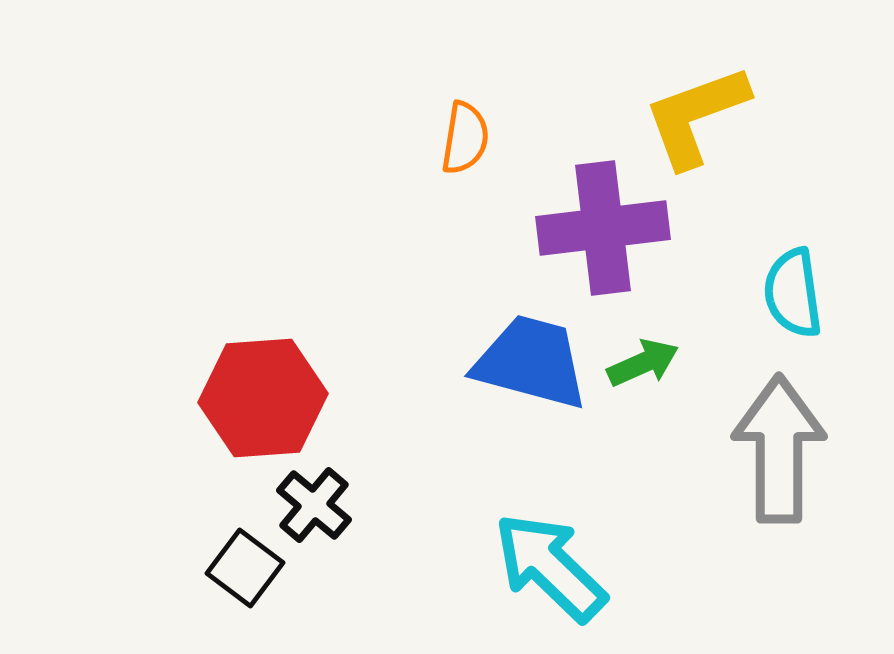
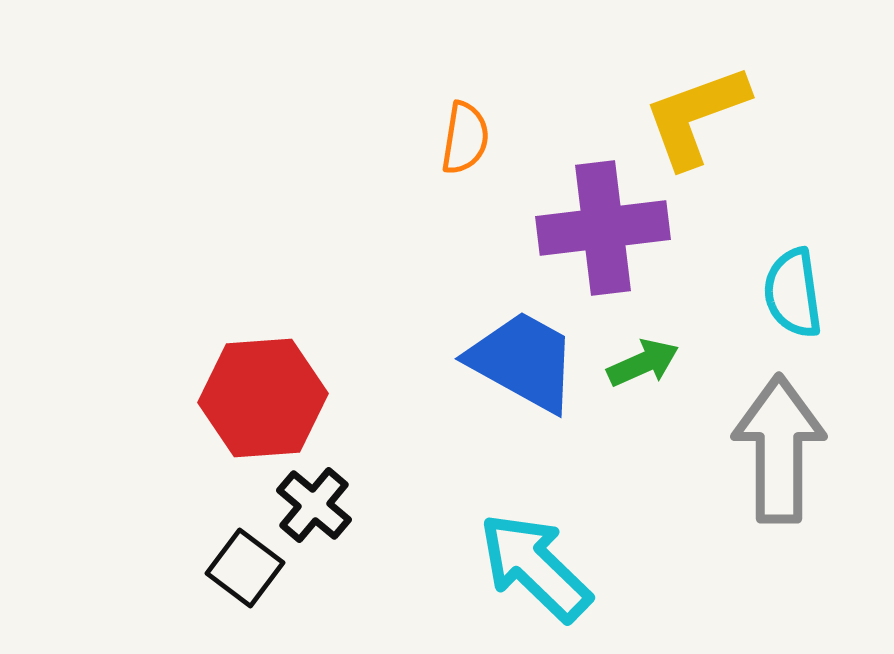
blue trapezoid: moved 8 px left, 1 px up; rotated 14 degrees clockwise
cyan arrow: moved 15 px left
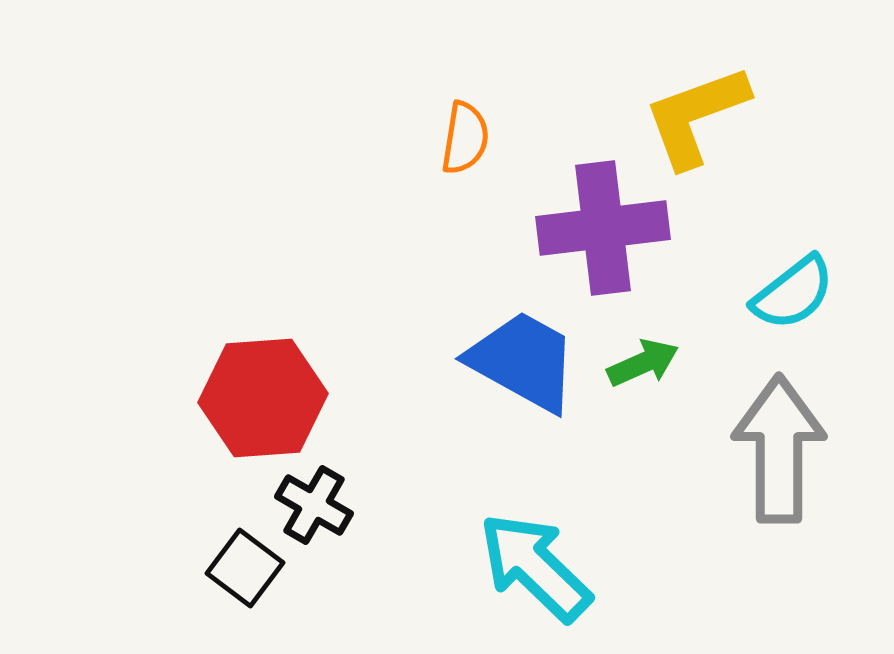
cyan semicircle: rotated 120 degrees counterclockwise
black cross: rotated 10 degrees counterclockwise
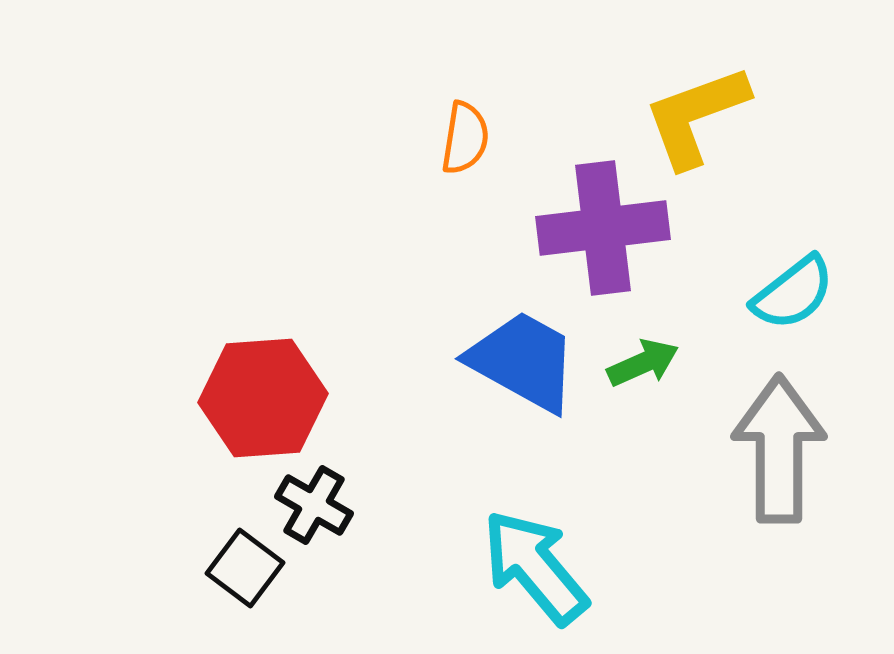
cyan arrow: rotated 6 degrees clockwise
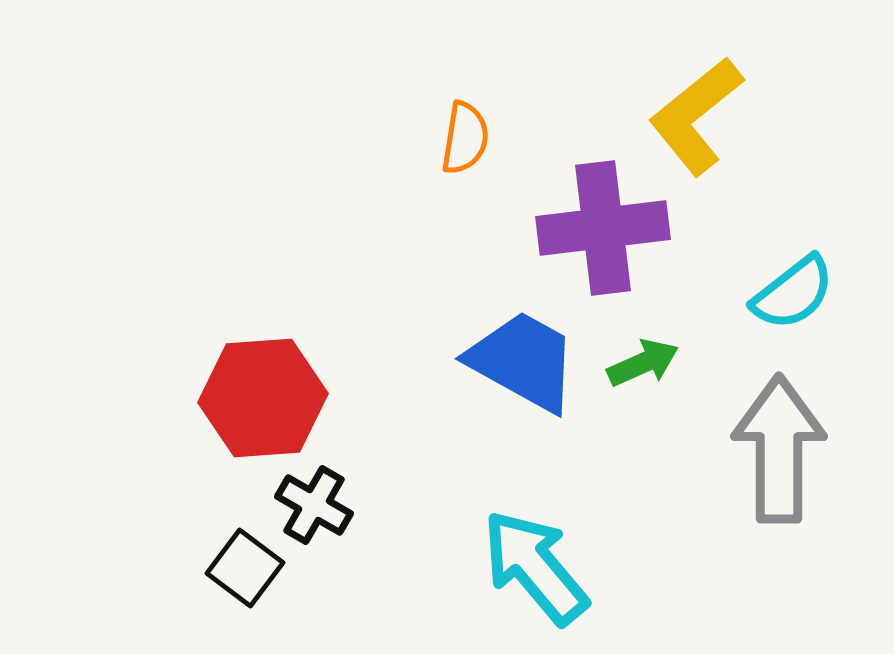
yellow L-shape: rotated 19 degrees counterclockwise
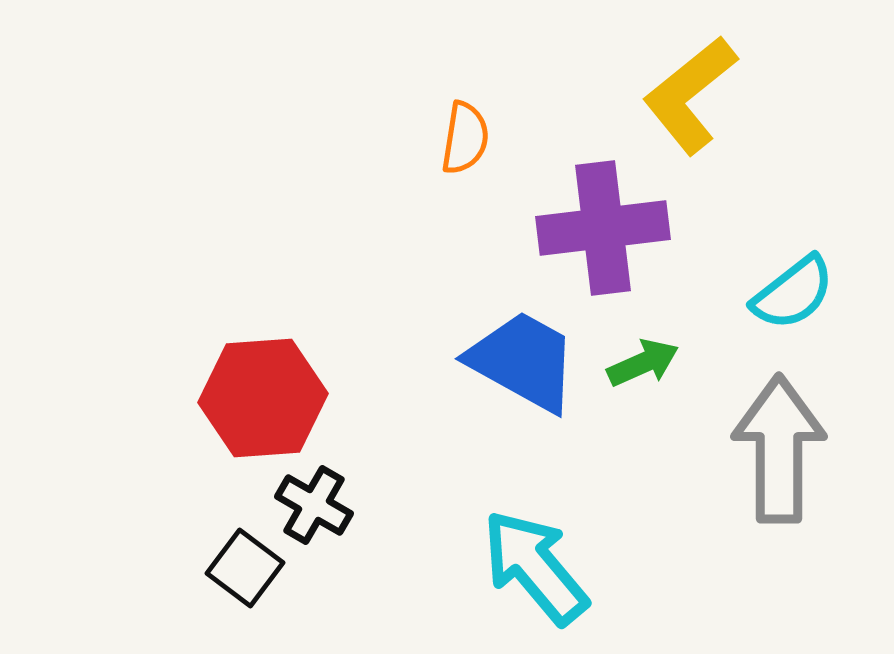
yellow L-shape: moved 6 px left, 21 px up
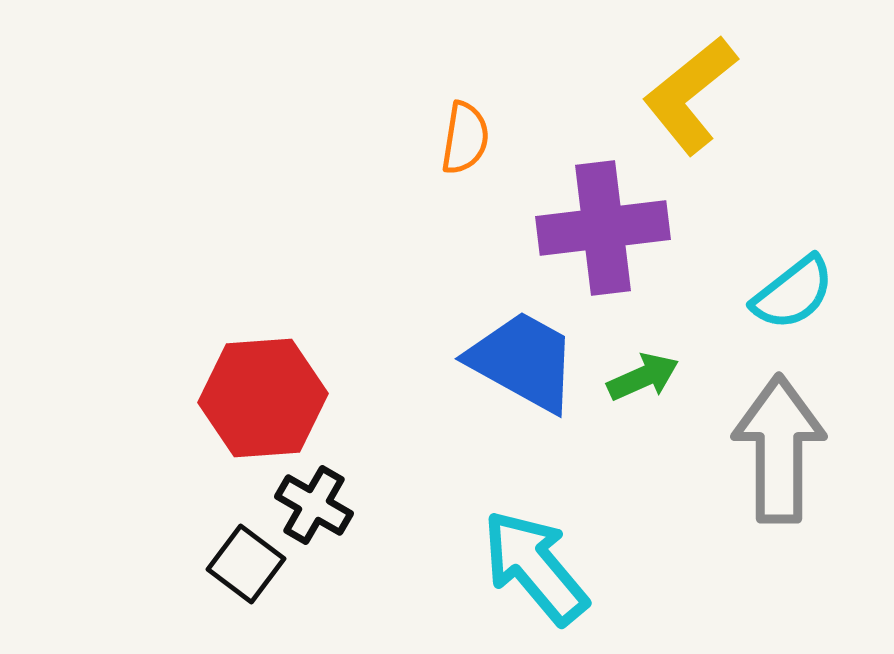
green arrow: moved 14 px down
black square: moved 1 px right, 4 px up
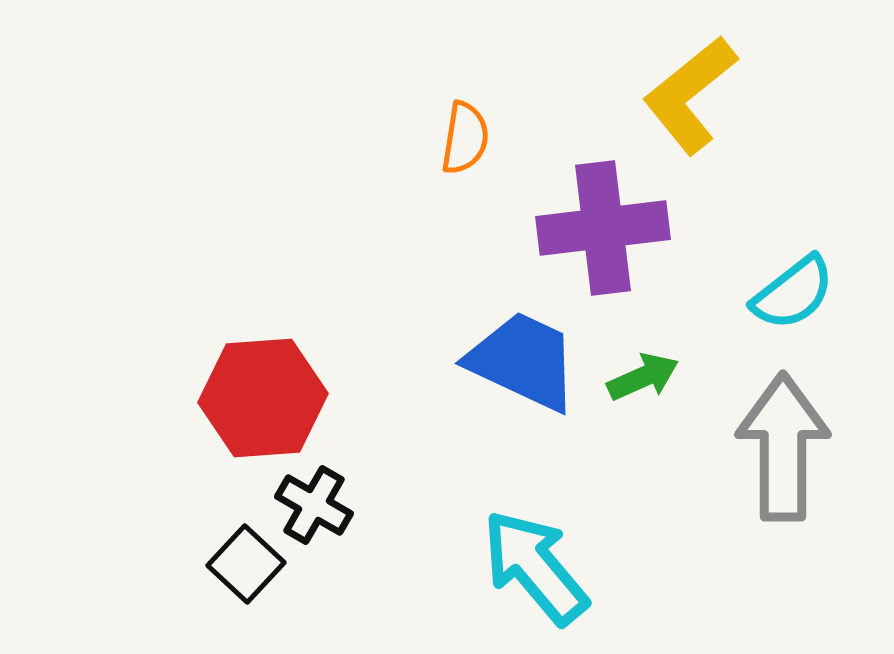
blue trapezoid: rotated 4 degrees counterclockwise
gray arrow: moved 4 px right, 2 px up
black square: rotated 6 degrees clockwise
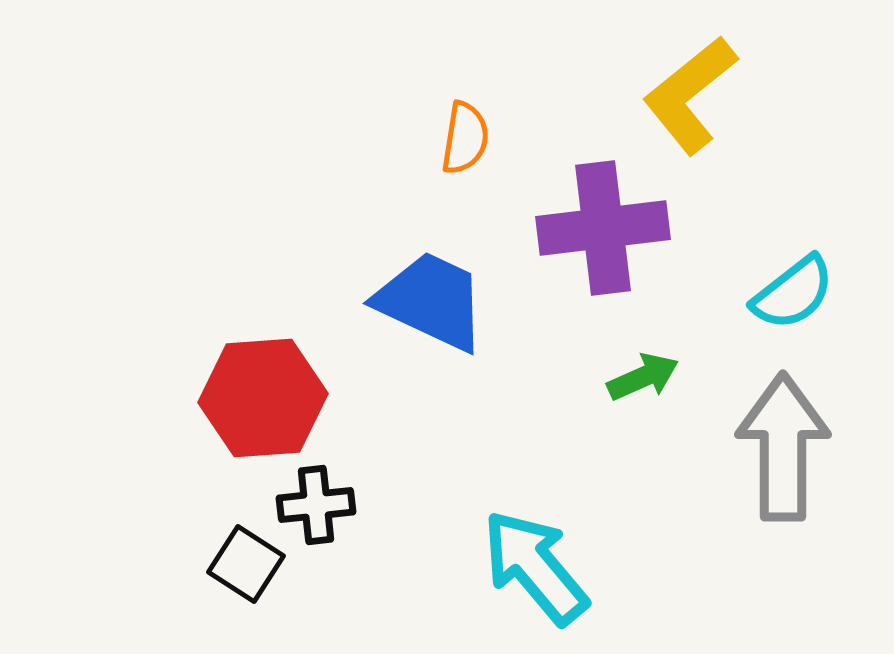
blue trapezoid: moved 92 px left, 60 px up
black cross: moved 2 px right; rotated 36 degrees counterclockwise
black square: rotated 10 degrees counterclockwise
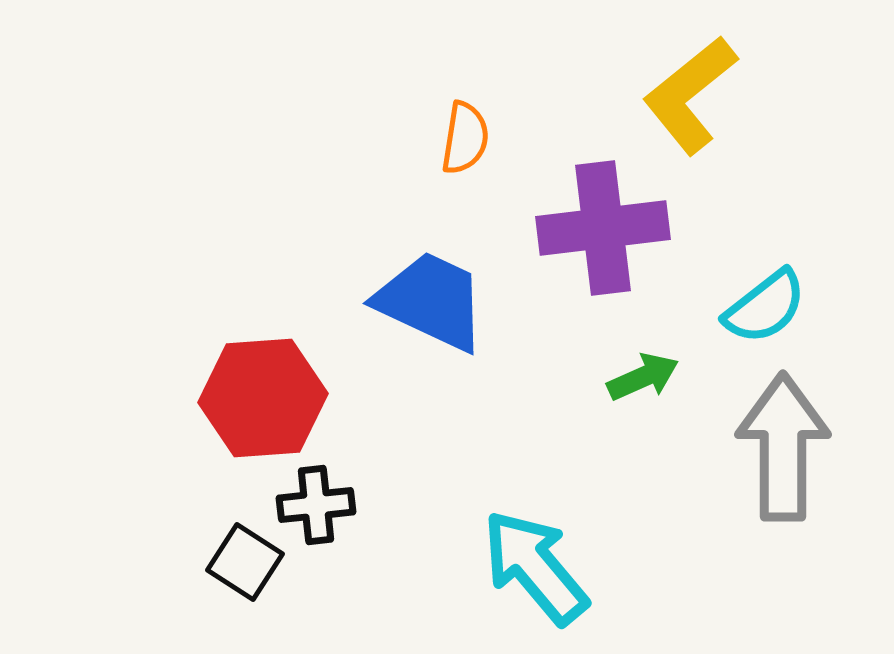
cyan semicircle: moved 28 px left, 14 px down
black square: moved 1 px left, 2 px up
